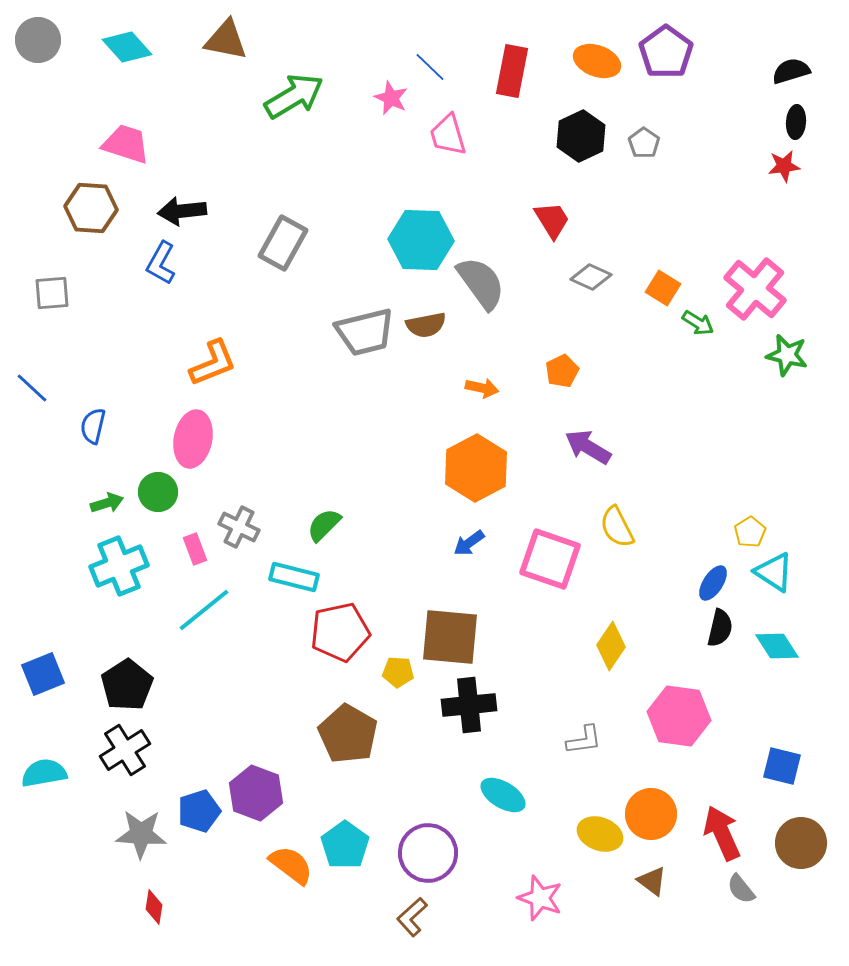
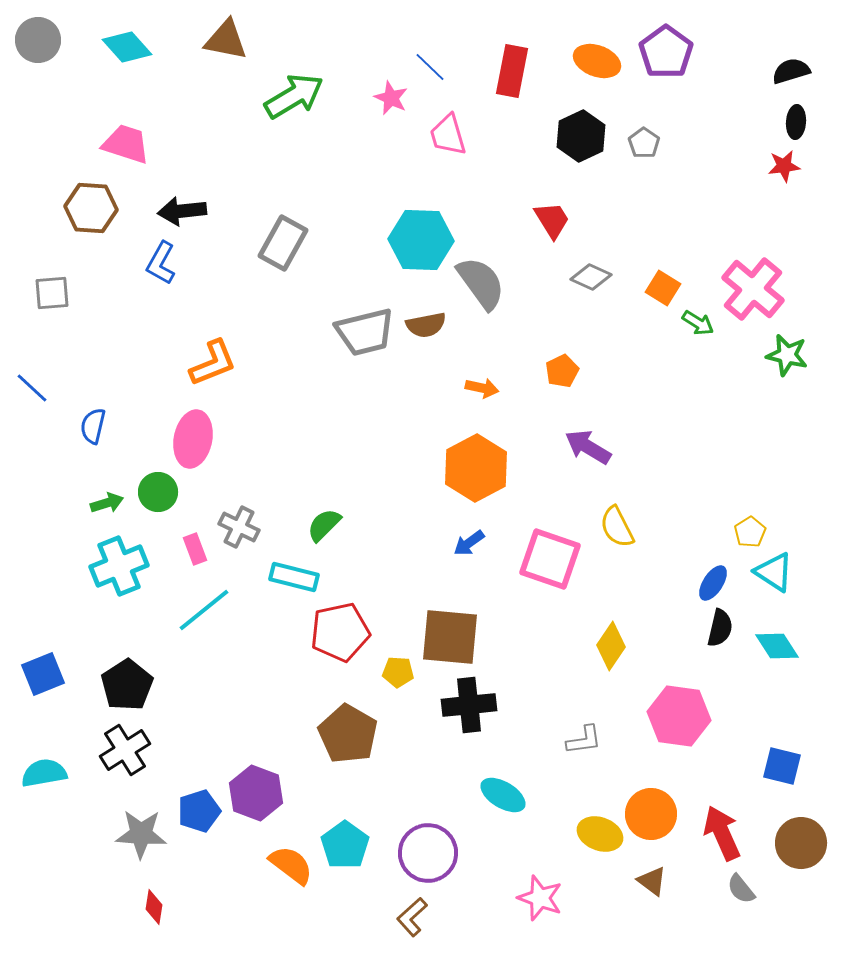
pink cross at (755, 289): moved 2 px left
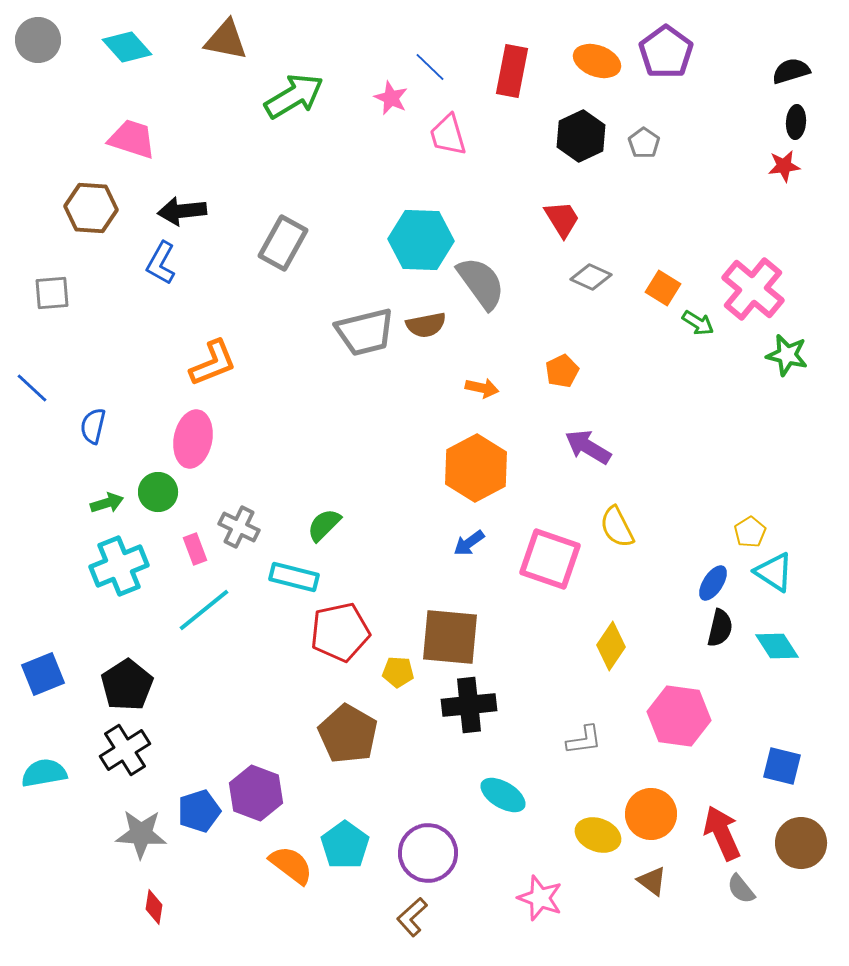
pink trapezoid at (126, 144): moved 6 px right, 5 px up
red trapezoid at (552, 220): moved 10 px right, 1 px up
yellow ellipse at (600, 834): moved 2 px left, 1 px down
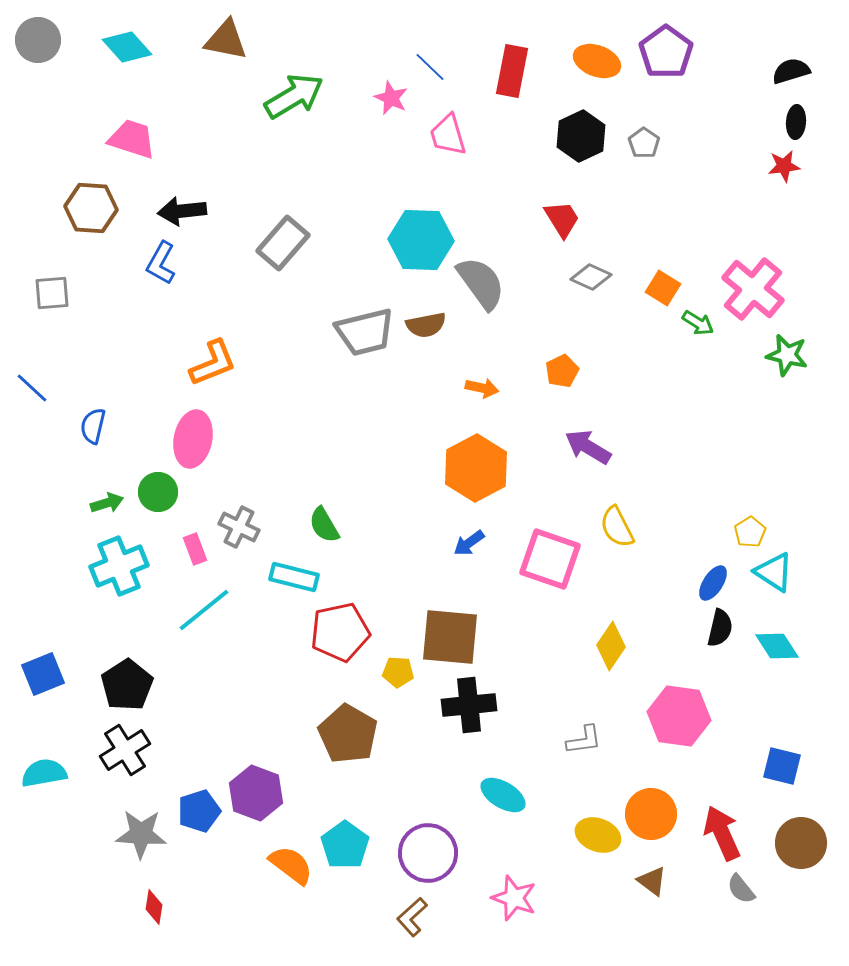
gray rectangle at (283, 243): rotated 12 degrees clockwise
green semicircle at (324, 525): rotated 75 degrees counterclockwise
pink star at (540, 898): moved 26 px left
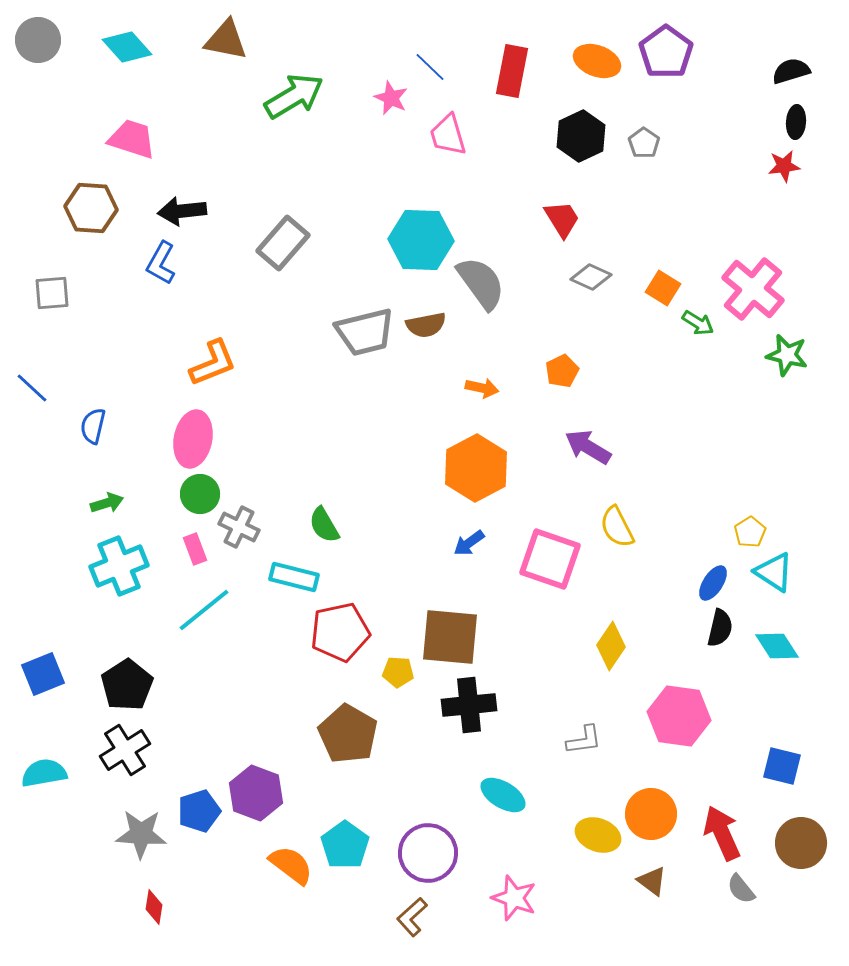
green circle at (158, 492): moved 42 px right, 2 px down
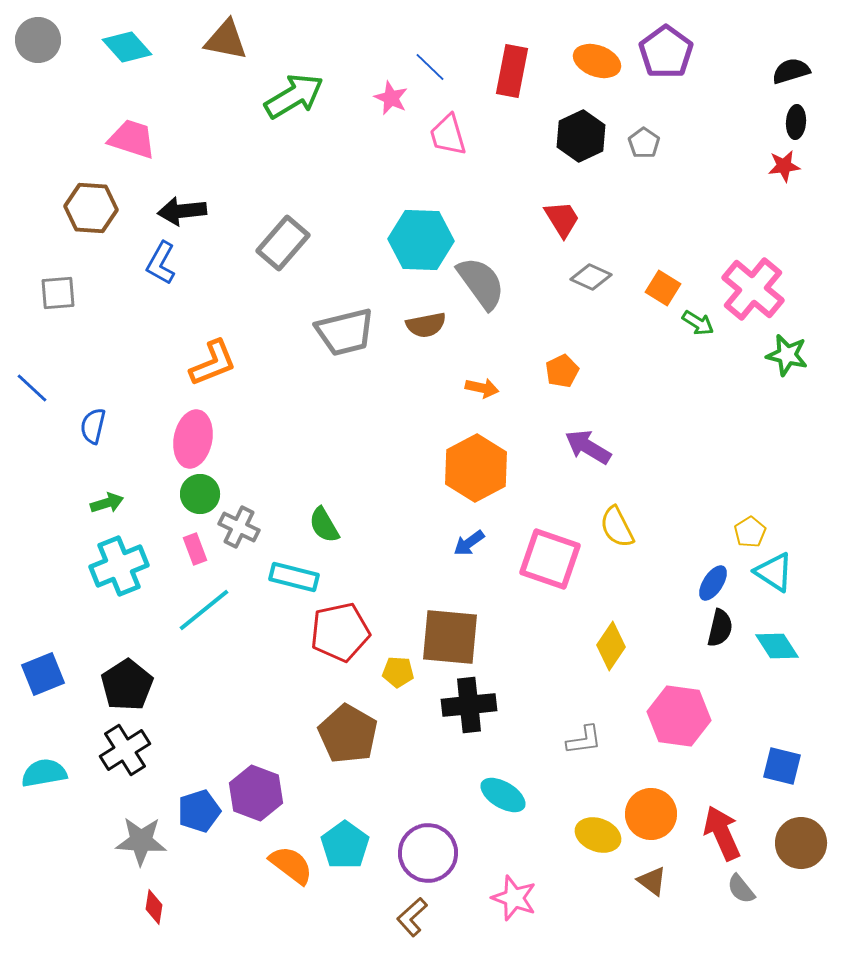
gray square at (52, 293): moved 6 px right
gray trapezoid at (365, 332): moved 20 px left
gray star at (141, 834): moved 7 px down
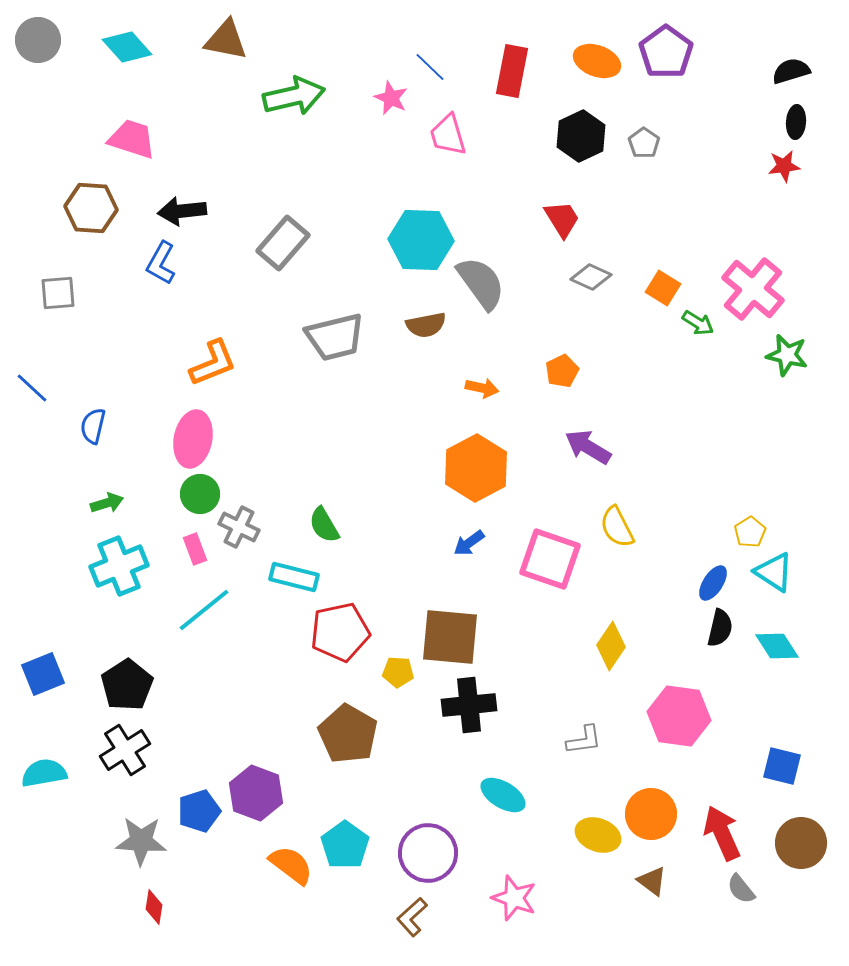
green arrow at (294, 96): rotated 18 degrees clockwise
gray trapezoid at (345, 332): moved 10 px left, 5 px down
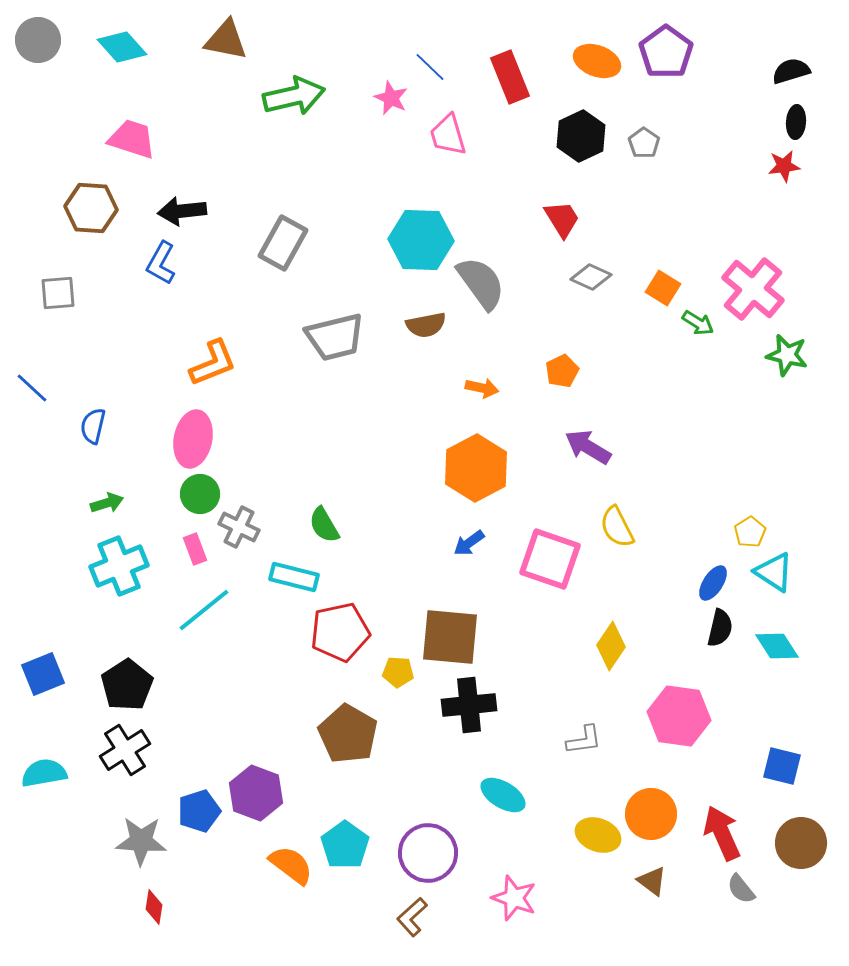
cyan diamond at (127, 47): moved 5 px left
red rectangle at (512, 71): moved 2 px left, 6 px down; rotated 33 degrees counterclockwise
gray rectangle at (283, 243): rotated 12 degrees counterclockwise
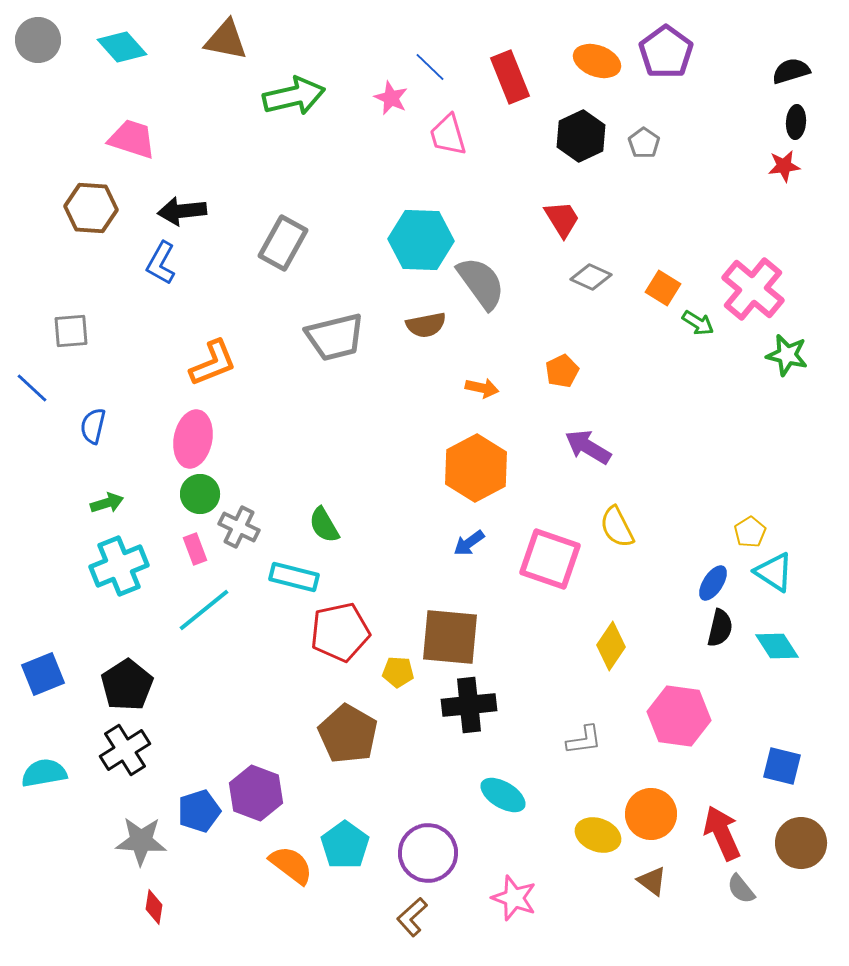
gray square at (58, 293): moved 13 px right, 38 px down
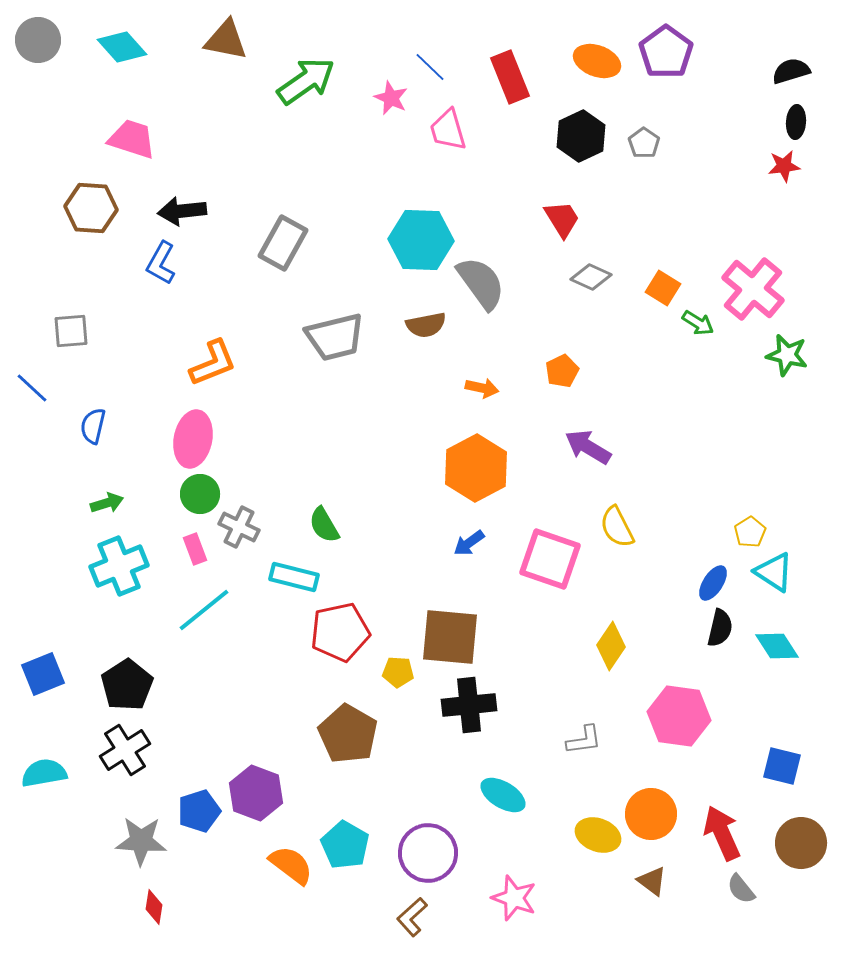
green arrow at (294, 96): moved 12 px right, 15 px up; rotated 22 degrees counterclockwise
pink trapezoid at (448, 135): moved 5 px up
cyan pentagon at (345, 845): rotated 6 degrees counterclockwise
